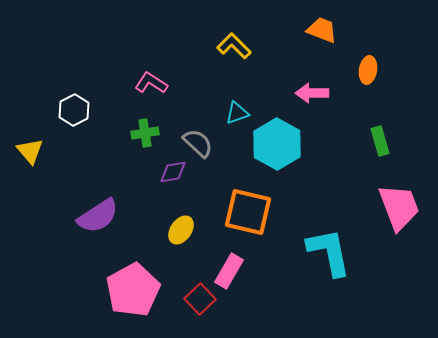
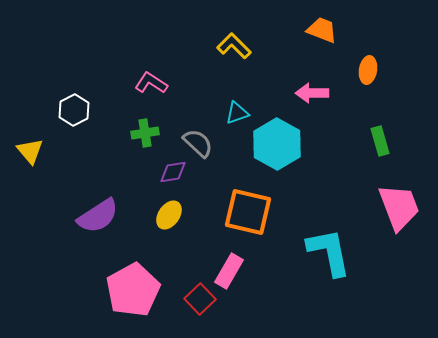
yellow ellipse: moved 12 px left, 15 px up
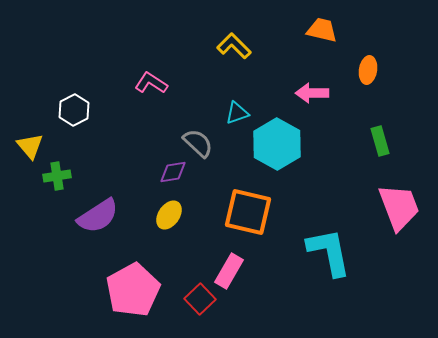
orange trapezoid: rotated 8 degrees counterclockwise
green cross: moved 88 px left, 43 px down
yellow triangle: moved 5 px up
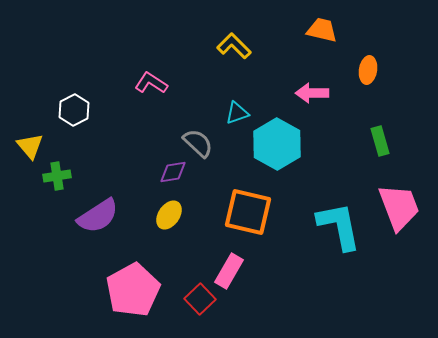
cyan L-shape: moved 10 px right, 26 px up
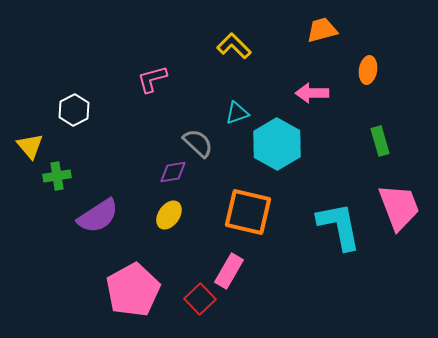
orange trapezoid: rotated 28 degrees counterclockwise
pink L-shape: moved 1 px right, 4 px up; rotated 48 degrees counterclockwise
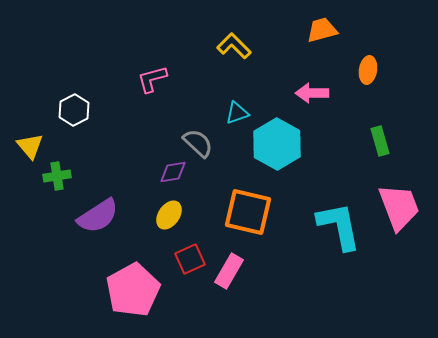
red square: moved 10 px left, 40 px up; rotated 20 degrees clockwise
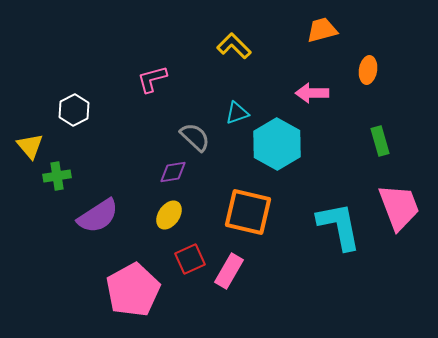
gray semicircle: moved 3 px left, 6 px up
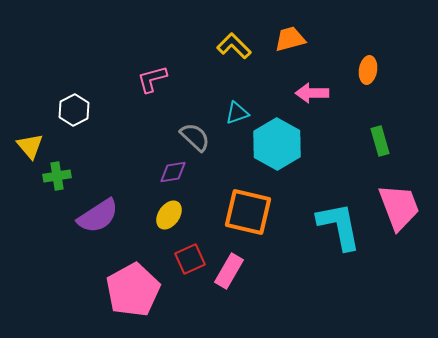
orange trapezoid: moved 32 px left, 9 px down
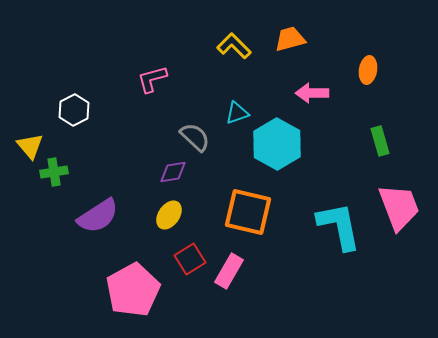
green cross: moved 3 px left, 4 px up
red square: rotated 8 degrees counterclockwise
